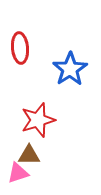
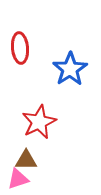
red star: moved 1 px right, 2 px down; rotated 8 degrees counterclockwise
brown triangle: moved 3 px left, 5 px down
pink triangle: moved 6 px down
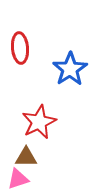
brown triangle: moved 3 px up
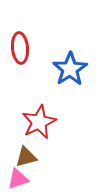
brown triangle: rotated 15 degrees counterclockwise
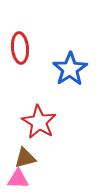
red star: rotated 16 degrees counterclockwise
brown triangle: moved 1 px left, 1 px down
pink triangle: rotated 20 degrees clockwise
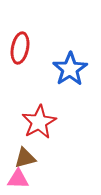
red ellipse: rotated 16 degrees clockwise
red star: rotated 12 degrees clockwise
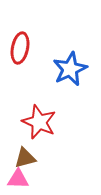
blue star: rotated 8 degrees clockwise
red star: rotated 20 degrees counterclockwise
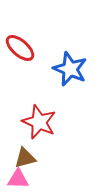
red ellipse: rotated 60 degrees counterclockwise
blue star: rotated 24 degrees counterclockwise
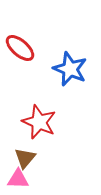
brown triangle: rotated 35 degrees counterclockwise
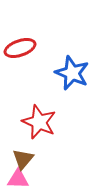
red ellipse: rotated 60 degrees counterclockwise
blue star: moved 2 px right, 4 px down
brown triangle: moved 2 px left, 1 px down
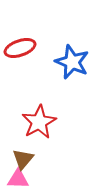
blue star: moved 11 px up
red star: rotated 20 degrees clockwise
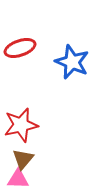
red star: moved 18 px left, 3 px down; rotated 16 degrees clockwise
